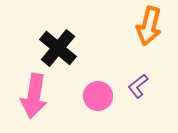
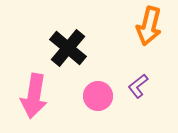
black cross: moved 10 px right
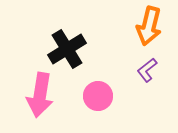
black cross: moved 1 px left, 1 px down; rotated 18 degrees clockwise
purple L-shape: moved 9 px right, 16 px up
pink arrow: moved 6 px right, 1 px up
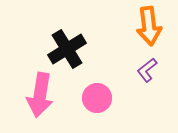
orange arrow: rotated 21 degrees counterclockwise
pink circle: moved 1 px left, 2 px down
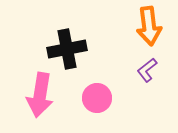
black cross: rotated 21 degrees clockwise
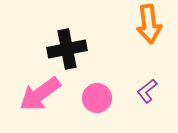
orange arrow: moved 2 px up
purple L-shape: moved 21 px down
pink arrow: moved 1 px up; rotated 45 degrees clockwise
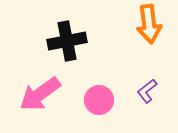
black cross: moved 8 px up
pink circle: moved 2 px right, 2 px down
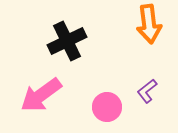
black cross: rotated 15 degrees counterclockwise
pink arrow: moved 1 px right, 1 px down
pink circle: moved 8 px right, 7 px down
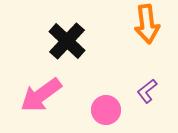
orange arrow: moved 2 px left
black cross: rotated 21 degrees counterclockwise
pink circle: moved 1 px left, 3 px down
